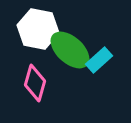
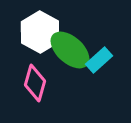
white hexagon: moved 2 px right, 3 px down; rotated 18 degrees clockwise
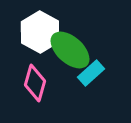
cyan rectangle: moved 8 px left, 13 px down
